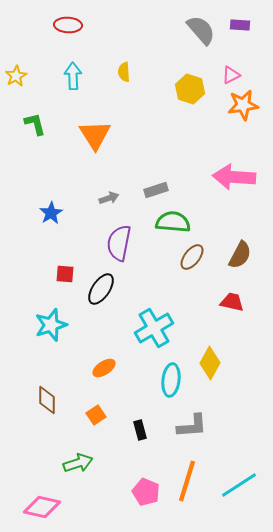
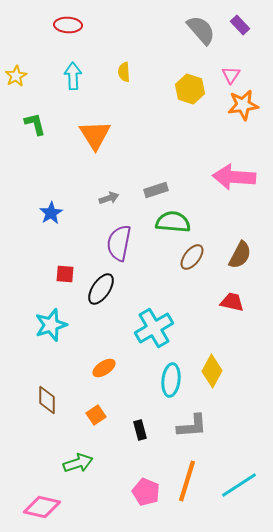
purple rectangle: rotated 42 degrees clockwise
pink triangle: rotated 30 degrees counterclockwise
yellow diamond: moved 2 px right, 8 px down
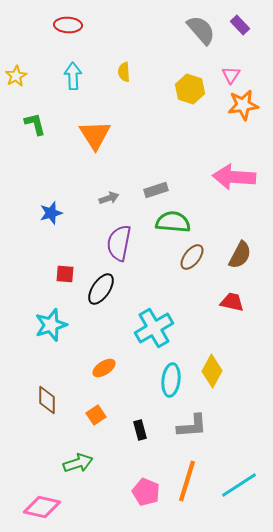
blue star: rotated 15 degrees clockwise
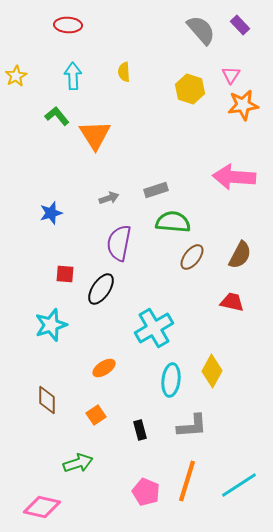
green L-shape: moved 22 px right, 8 px up; rotated 25 degrees counterclockwise
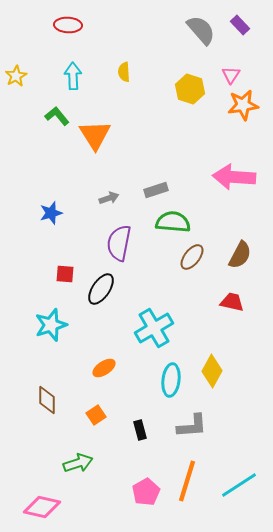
pink pentagon: rotated 20 degrees clockwise
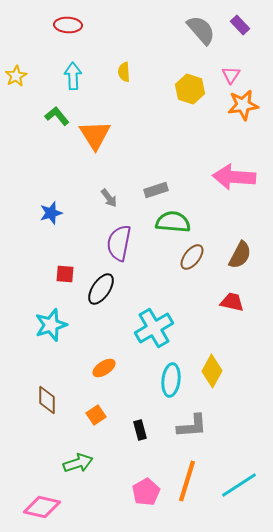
gray arrow: rotated 72 degrees clockwise
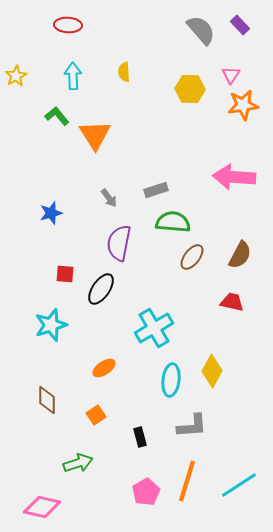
yellow hexagon: rotated 16 degrees counterclockwise
black rectangle: moved 7 px down
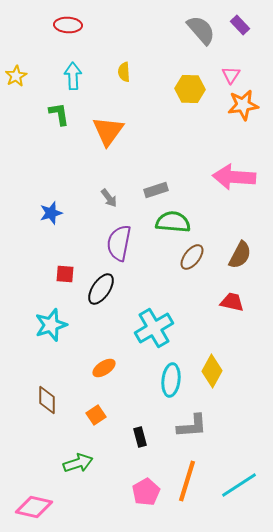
green L-shape: moved 2 px right, 2 px up; rotated 30 degrees clockwise
orange triangle: moved 13 px right, 4 px up; rotated 8 degrees clockwise
pink diamond: moved 8 px left
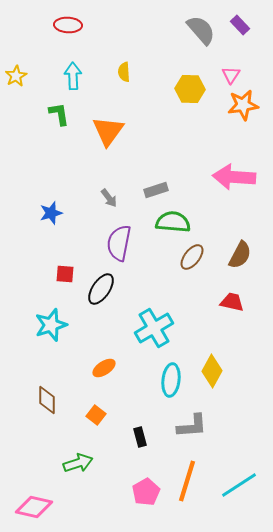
orange square: rotated 18 degrees counterclockwise
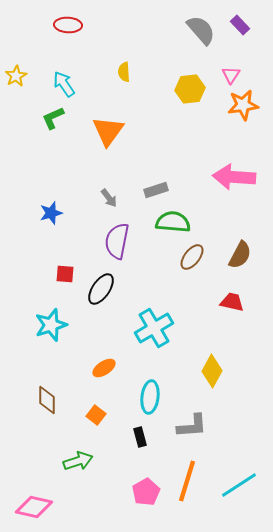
cyan arrow: moved 9 px left, 8 px down; rotated 32 degrees counterclockwise
yellow hexagon: rotated 8 degrees counterclockwise
green L-shape: moved 6 px left, 4 px down; rotated 105 degrees counterclockwise
purple semicircle: moved 2 px left, 2 px up
cyan ellipse: moved 21 px left, 17 px down
green arrow: moved 2 px up
